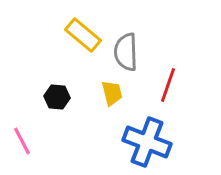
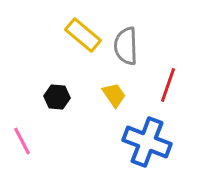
gray semicircle: moved 6 px up
yellow trapezoid: moved 2 px right, 2 px down; rotated 20 degrees counterclockwise
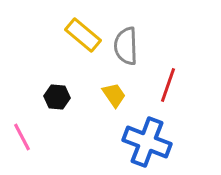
pink line: moved 4 px up
